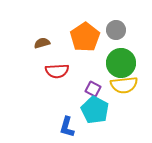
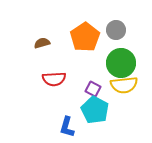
red semicircle: moved 3 px left, 8 px down
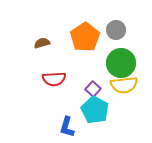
purple square: rotated 14 degrees clockwise
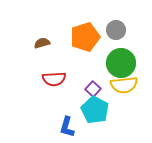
orange pentagon: rotated 16 degrees clockwise
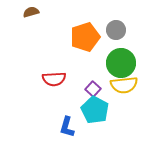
brown semicircle: moved 11 px left, 31 px up
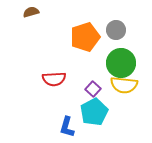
yellow semicircle: rotated 12 degrees clockwise
cyan pentagon: moved 1 px left, 2 px down; rotated 16 degrees clockwise
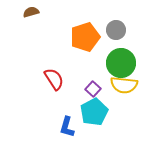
red semicircle: rotated 120 degrees counterclockwise
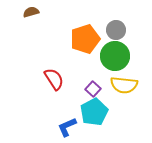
orange pentagon: moved 2 px down
green circle: moved 6 px left, 7 px up
blue L-shape: rotated 50 degrees clockwise
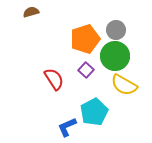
yellow semicircle: rotated 24 degrees clockwise
purple square: moved 7 px left, 19 px up
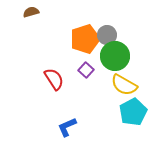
gray circle: moved 9 px left, 5 px down
cyan pentagon: moved 39 px right
